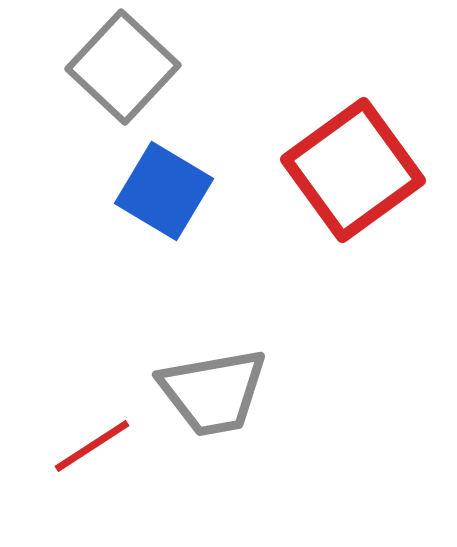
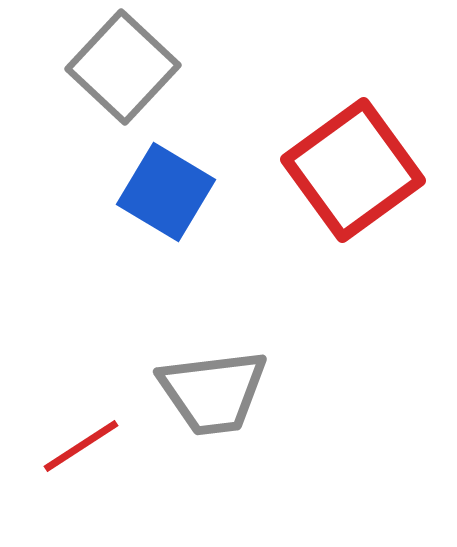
blue square: moved 2 px right, 1 px down
gray trapezoid: rotated 3 degrees clockwise
red line: moved 11 px left
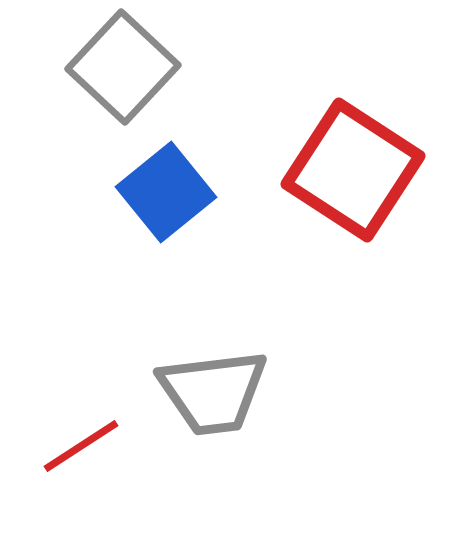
red square: rotated 21 degrees counterclockwise
blue square: rotated 20 degrees clockwise
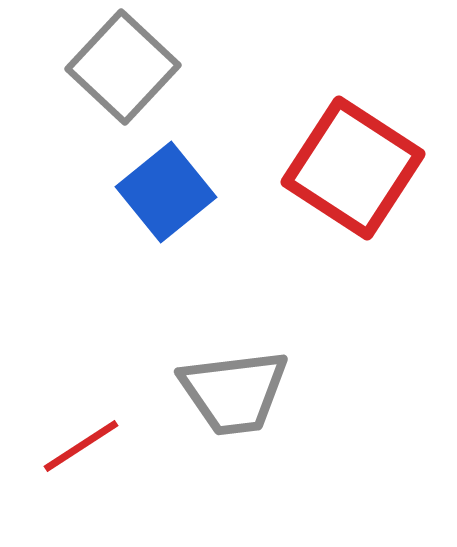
red square: moved 2 px up
gray trapezoid: moved 21 px right
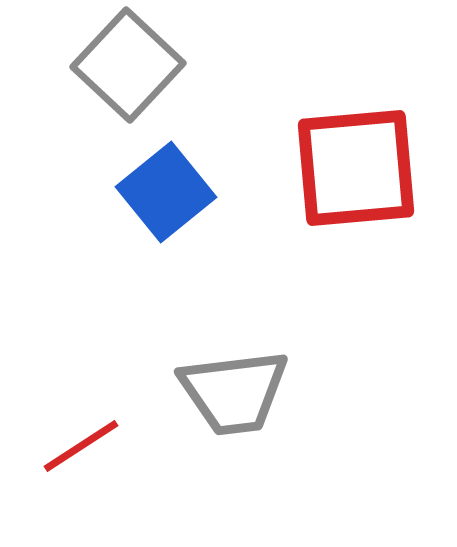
gray square: moved 5 px right, 2 px up
red square: moved 3 px right; rotated 38 degrees counterclockwise
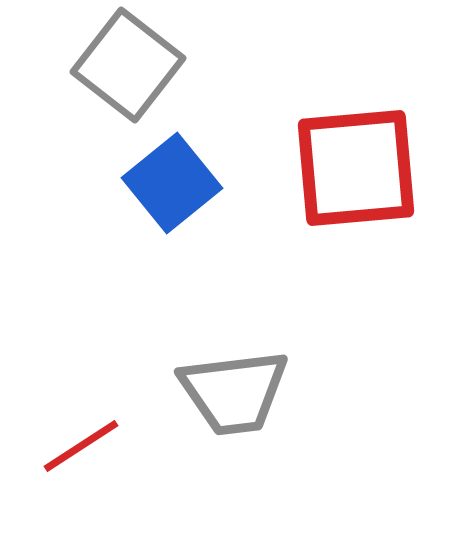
gray square: rotated 5 degrees counterclockwise
blue square: moved 6 px right, 9 px up
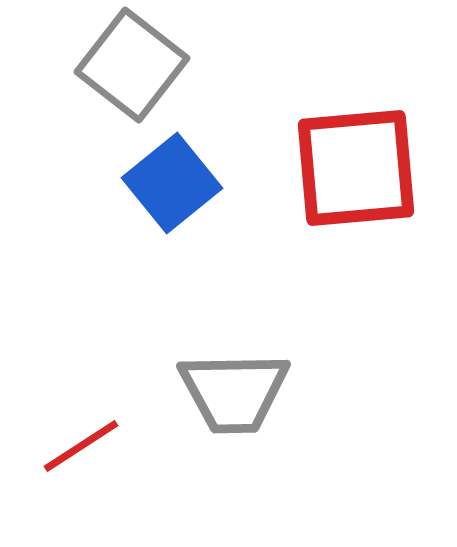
gray square: moved 4 px right
gray trapezoid: rotated 6 degrees clockwise
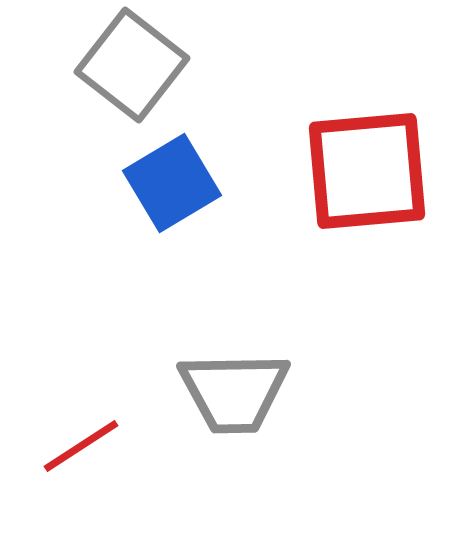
red square: moved 11 px right, 3 px down
blue square: rotated 8 degrees clockwise
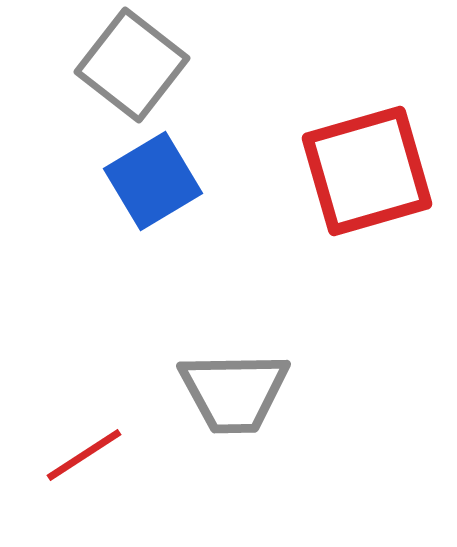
red square: rotated 11 degrees counterclockwise
blue square: moved 19 px left, 2 px up
red line: moved 3 px right, 9 px down
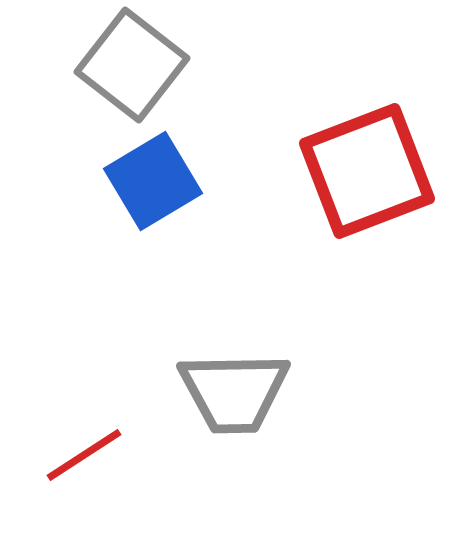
red square: rotated 5 degrees counterclockwise
